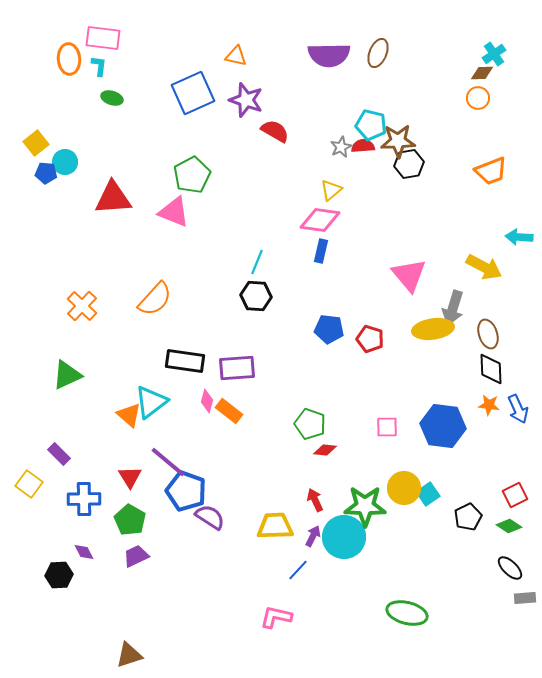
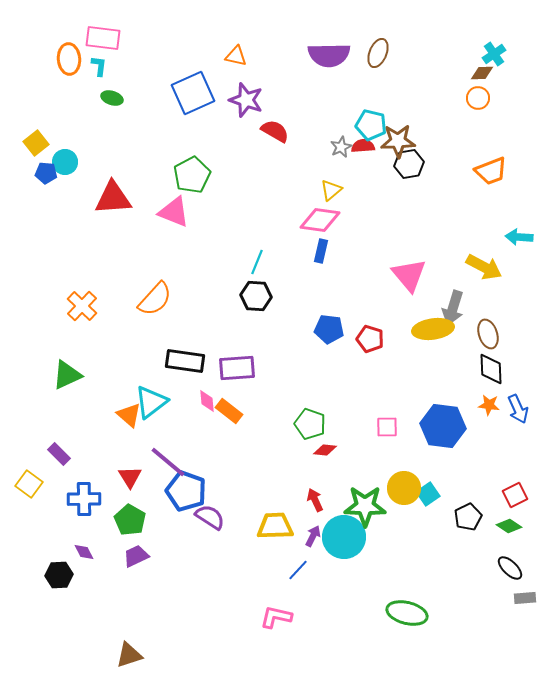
pink diamond at (207, 401): rotated 20 degrees counterclockwise
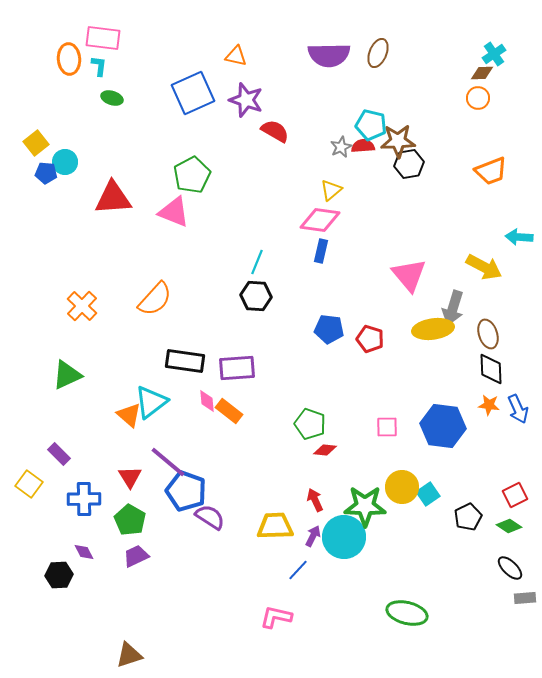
yellow circle at (404, 488): moved 2 px left, 1 px up
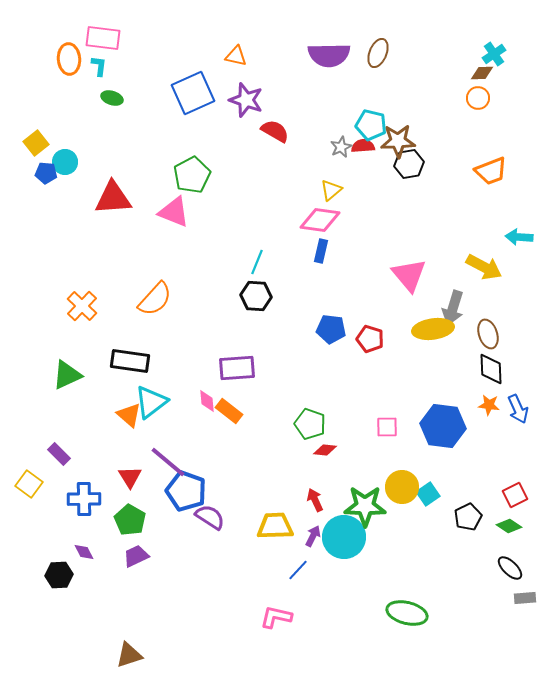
blue pentagon at (329, 329): moved 2 px right
black rectangle at (185, 361): moved 55 px left
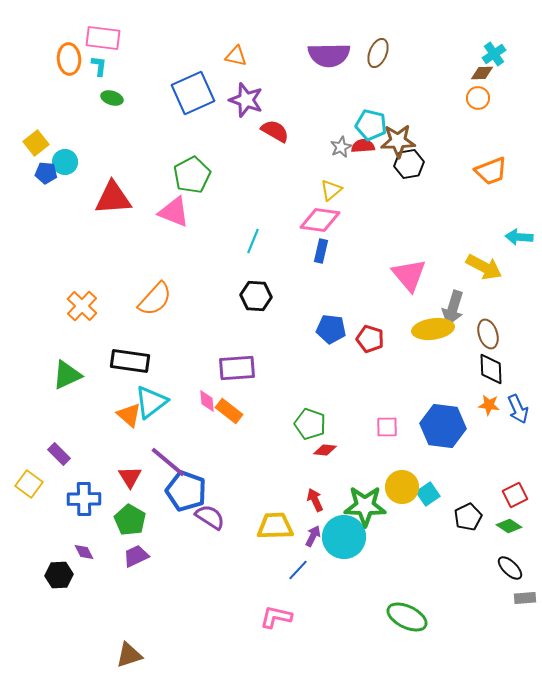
cyan line at (257, 262): moved 4 px left, 21 px up
green ellipse at (407, 613): moved 4 px down; rotated 12 degrees clockwise
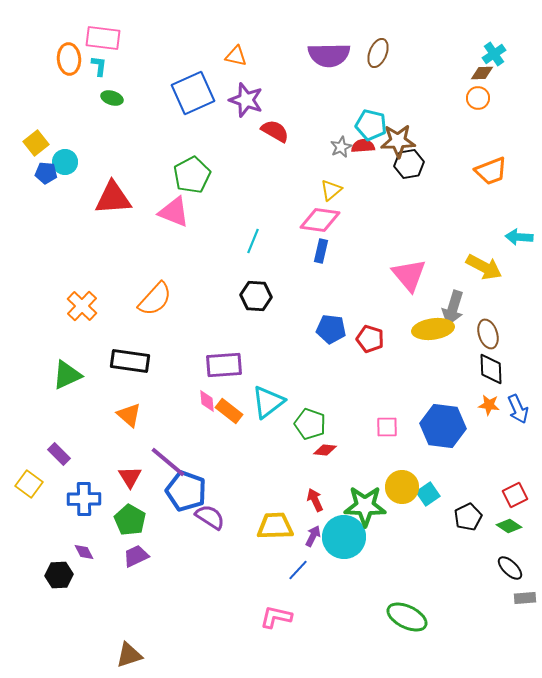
purple rectangle at (237, 368): moved 13 px left, 3 px up
cyan triangle at (151, 402): moved 117 px right
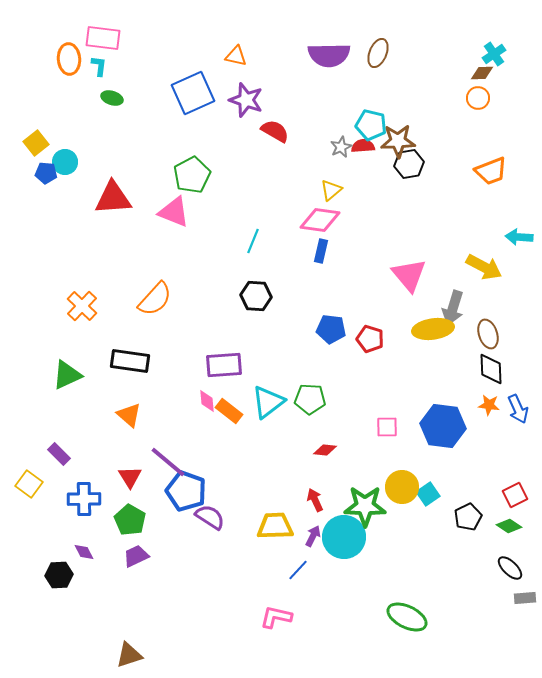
green pentagon at (310, 424): moved 25 px up; rotated 16 degrees counterclockwise
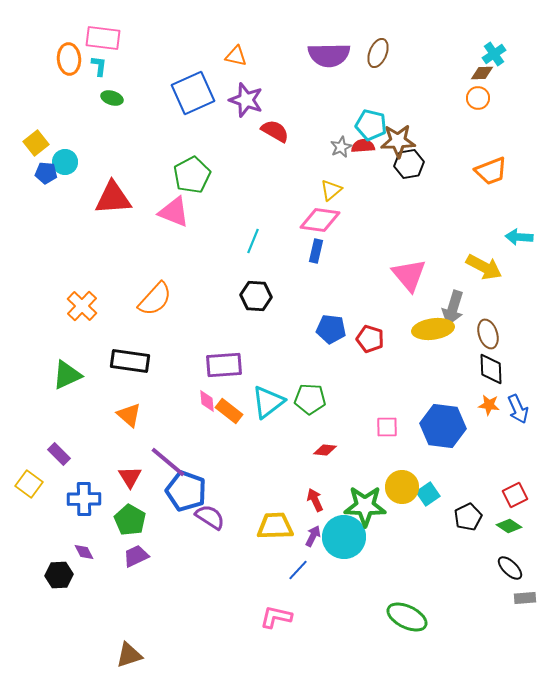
blue rectangle at (321, 251): moved 5 px left
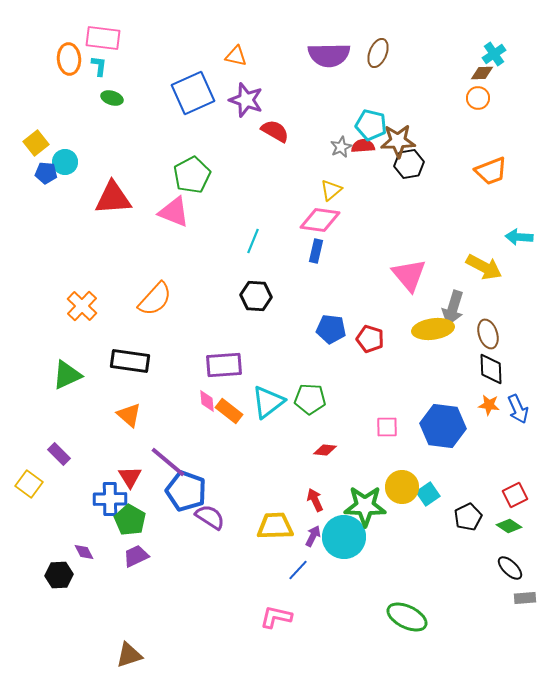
blue cross at (84, 499): moved 26 px right
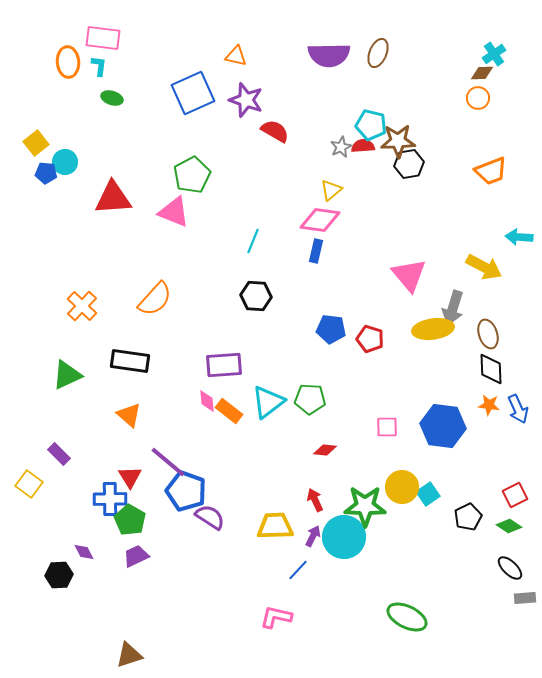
orange ellipse at (69, 59): moved 1 px left, 3 px down
